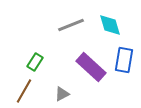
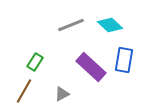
cyan diamond: rotated 30 degrees counterclockwise
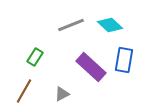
green rectangle: moved 5 px up
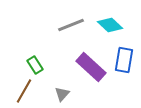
green rectangle: moved 8 px down; rotated 66 degrees counterclockwise
gray triangle: rotated 21 degrees counterclockwise
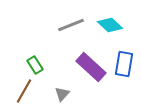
blue rectangle: moved 4 px down
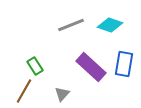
cyan diamond: rotated 25 degrees counterclockwise
green rectangle: moved 1 px down
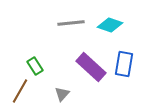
gray line: moved 2 px up; rotated 16 degrees clockwise
brown line: moved 4 px left
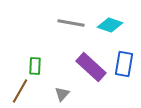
gray line: rotated 16 degrees clockwise
green rectangle: rotated 36 degrees clockwise
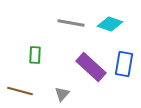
cyan diamond: moved 1 px up
green rectangle: moved 11 px up
brown line: rotated 75 degrees clockwise
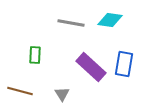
cyan diamond: moved 4 px up; rotated 10 degrees counterclockwise
gray triangle: rotated 14 degrees counterclockwise
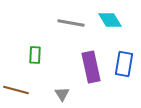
cyan diamond: rotated 50 degrees clockwise
purple rectangle: rotated 36 degrees clockwise
brown line: moved 4 px left, 1 px up
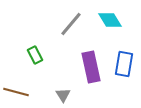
gray line: moved 1 px down; rotated 60 degrees counterclockwise
green rectangle: rotated 30 degrees counterclockwise
brown line: moved 2 px down
gray triangle: moved 1 px right, 1 px down
